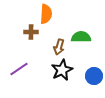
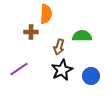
green semicircle: moved 1 px right, 1 px up
blue circle: moved 3 px left
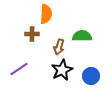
brown cross: moved 1 px right, 2 px down
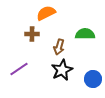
orange semicircle: moved 1 px up; rotated 120 degrees counterclockwise
green semicircle: moved 3 px right, 2 px up
blue circle: moved 2 px right, 3 px down
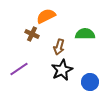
orange semicircle: moved 3 px down
brown cross: rotated 24 degrees clockwise
blue circle: moved 3 px left, 3 px down
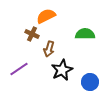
brown arrow: moved 10 px left, 2 px down
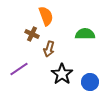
orange semicircle: rotated 96 degrees clockwise
black star: moved 4 px down; rotated 10 degrees counterclockwise
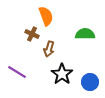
purple line: moved 2 px left, 3 px down; rotated 66 degrees clockwise
